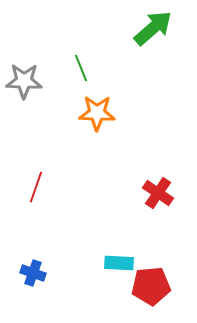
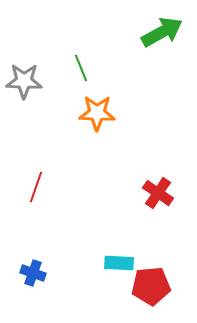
green arrow: moved 9 px right, 4 px down; rotated 12 degrees clockwise
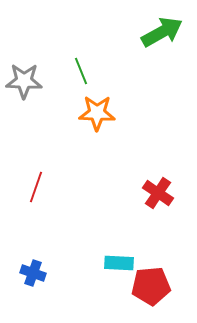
green line: moved 3 px down
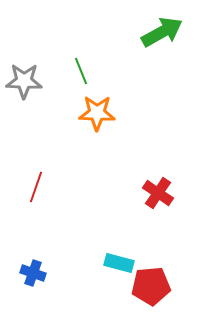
cyan rectangle: rotated 12 degrees clockwise
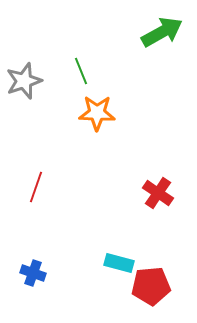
gray star: rotated 21 degrees counterclockwise
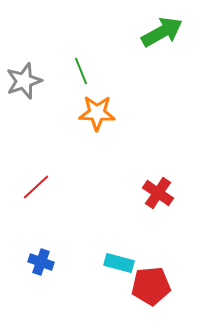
red line: rotated 28 degrees clockwise
blue cross: moved 8 px right, 11 px up
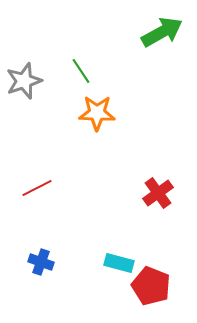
green line: rotated 12 degrees counterclockwise
red line: moved 1 px right, 1 px down; rotated 16 degrees clockwise
red cross: rotated 20 degrees clockwise
red pentagon: rotated 27 degrees clockwise
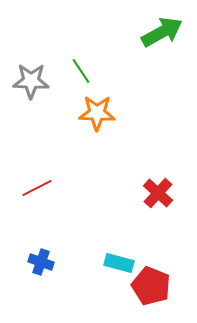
gray star: moved 7 px right; rotated 21 degrees clockwise
red cross: rotated 12 degrees counterclockwise
